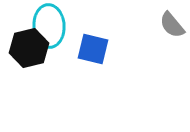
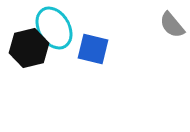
cyan ellipse: moved 5 px right, 2 px down; rotated 27 degrees counterclockwise
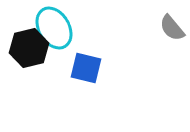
gray semicircle: moved 3 px down
blue square: moved 7 px left, 19 px down
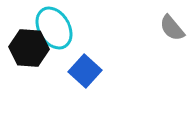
black hexagon: rotated 18 degrees clockwise
blue square: moved 1 px left, 3 px down; rotated 28 degrees clockwise
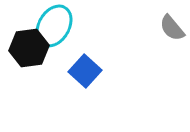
cyan ellipse: moved 2 px up; rotated 60 degrees clockwise
black hexagon: rotated 12 degrees counterclockwise
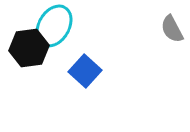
gray semicircle: moved 1 px down; rotated 12 degrees clockwise
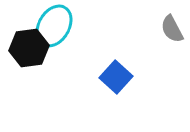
blue square: moved 31 px right, 6 px down
